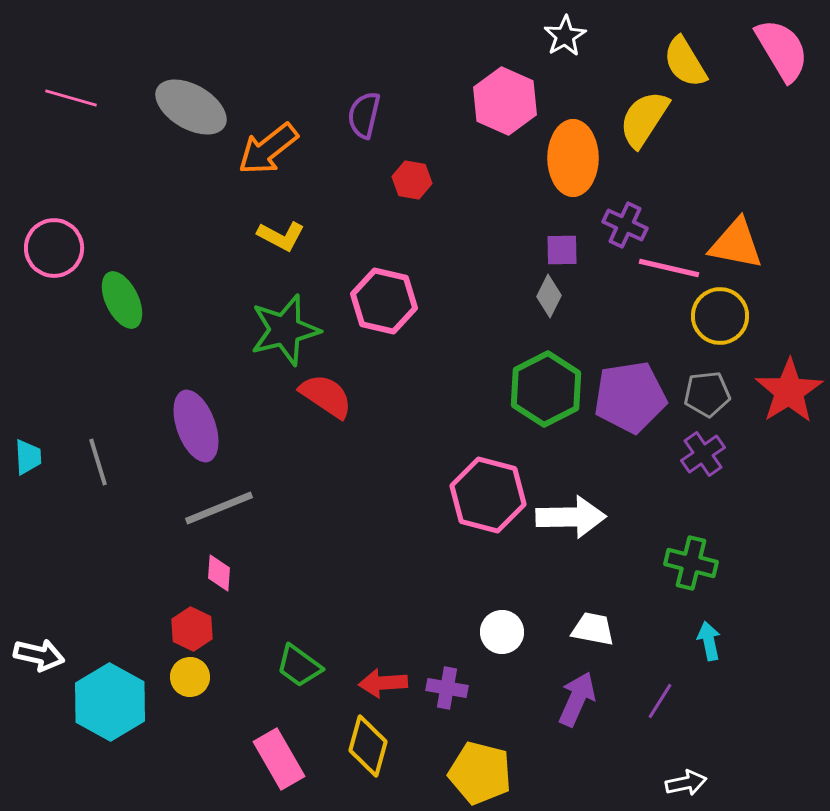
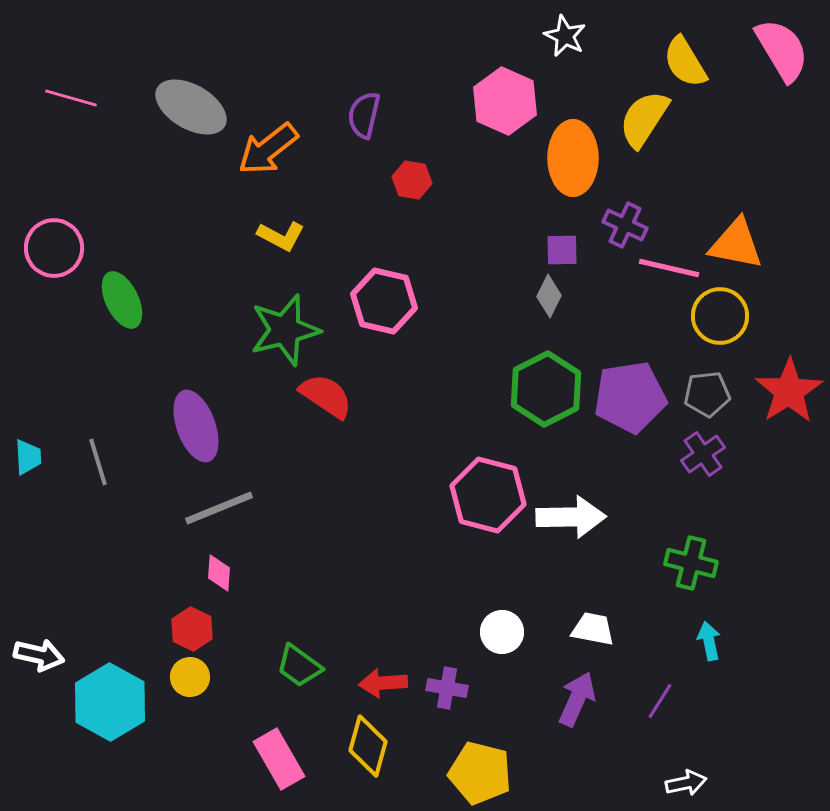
white star at (565, 36): rotated 15 degrees counterclockwise
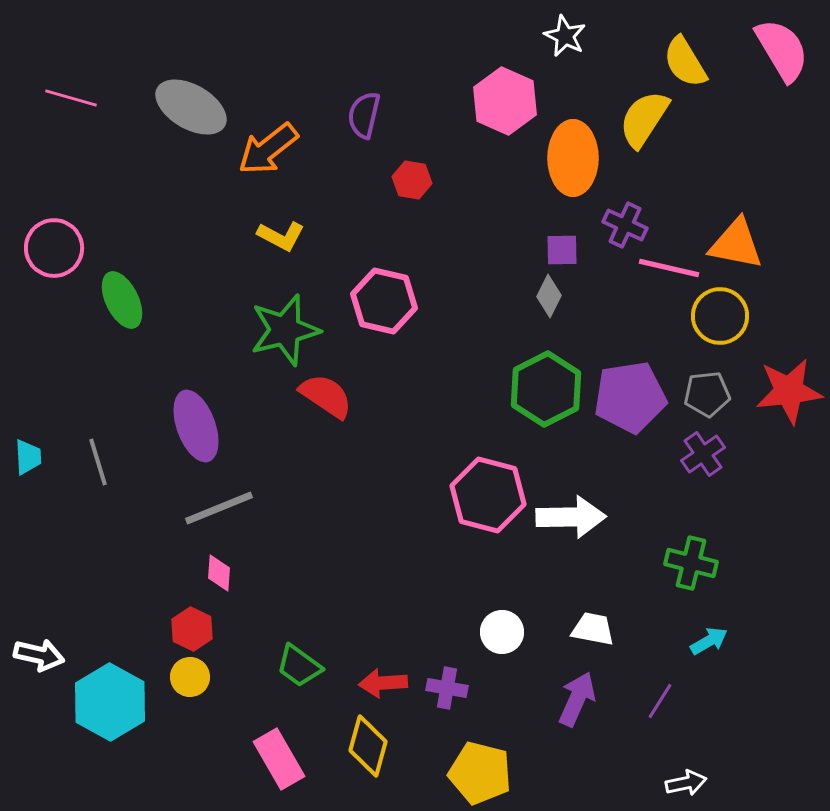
red star at (789, 391): rotated 26 degrees clockwise
cyan arrow at (709, 641): rotated 72 degrees clockwise
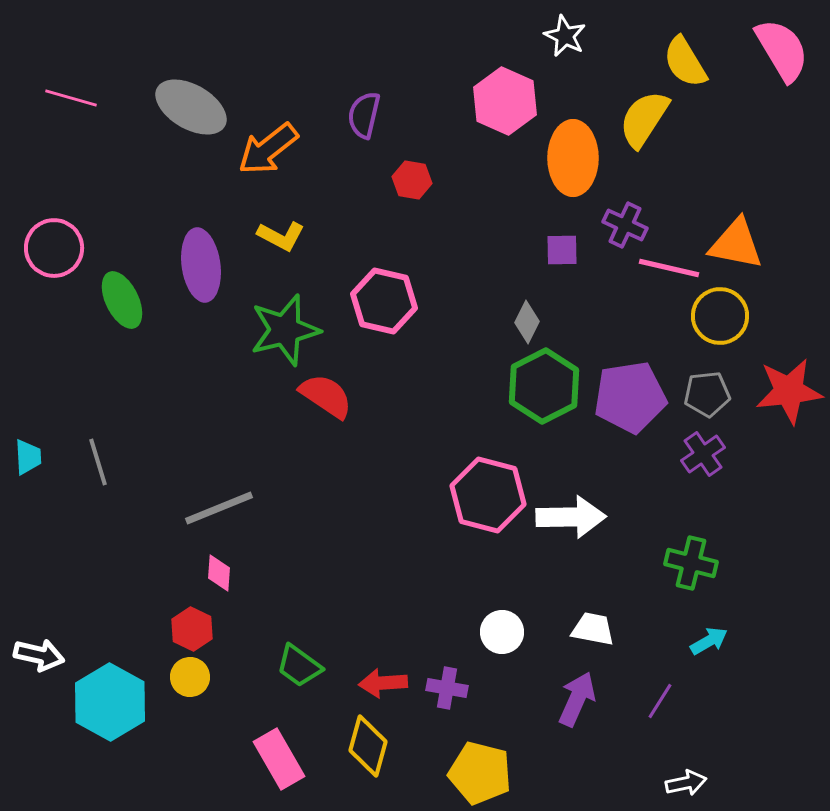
gray diamond at (549, 296): moved 22 px left, 26 px down
green hexagon at (546, 389): moved 2 px left, 3 px up
purple ellipse at (196, 426): moved 5 px right, 161 px up; rotated 12 degrees clockwise
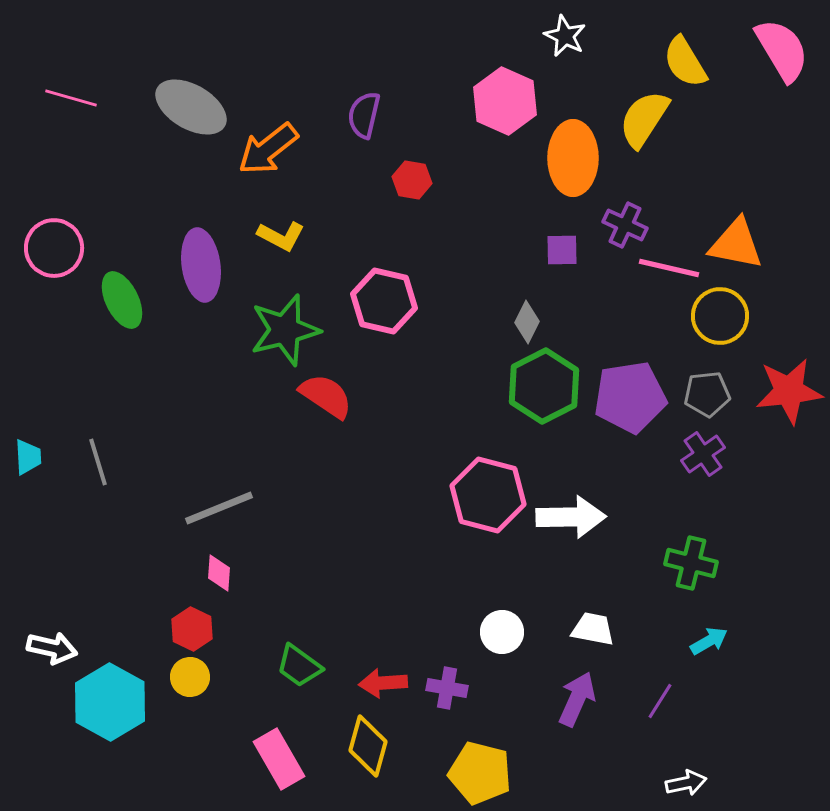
white arrow at (39, 655): moved 13 px right, 7 px up
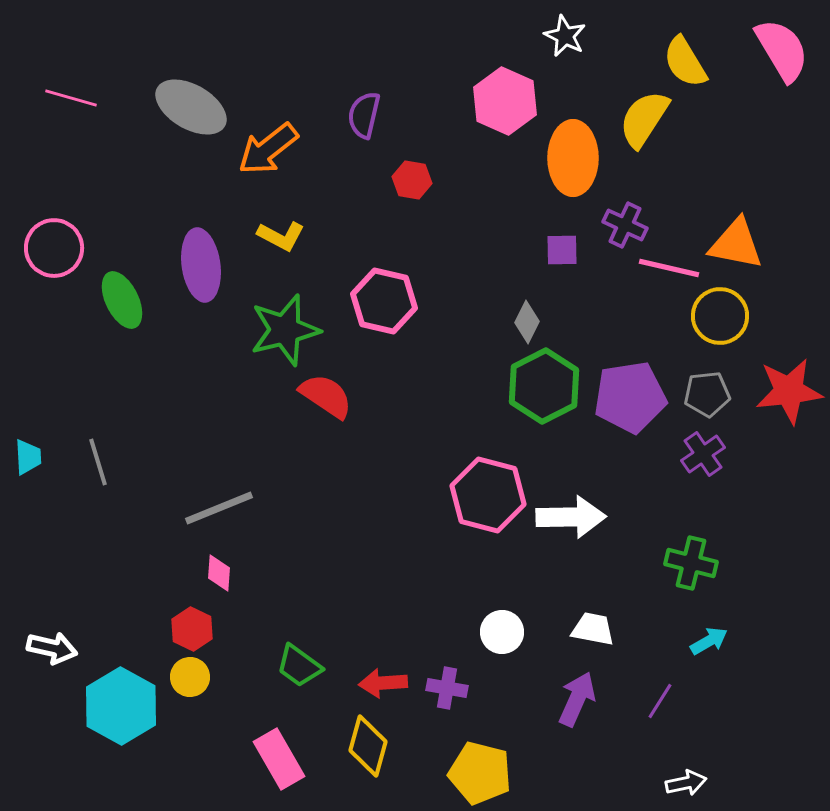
cyan hexagon at (110, 702): moved 11 px right, 4 px down
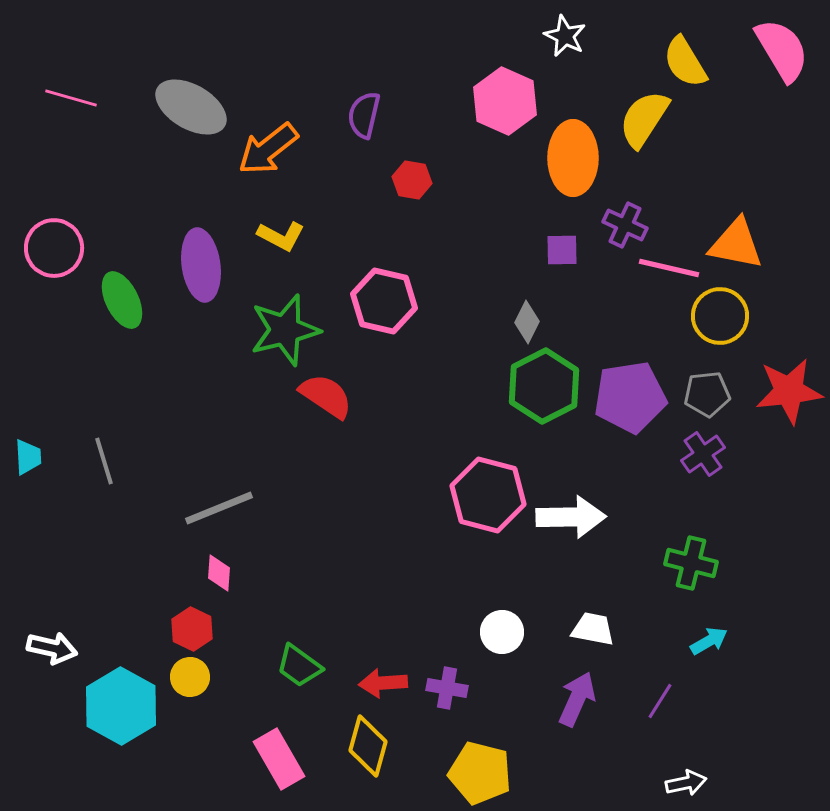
gray line at (98, 462): moved 6 px right, 1 px up
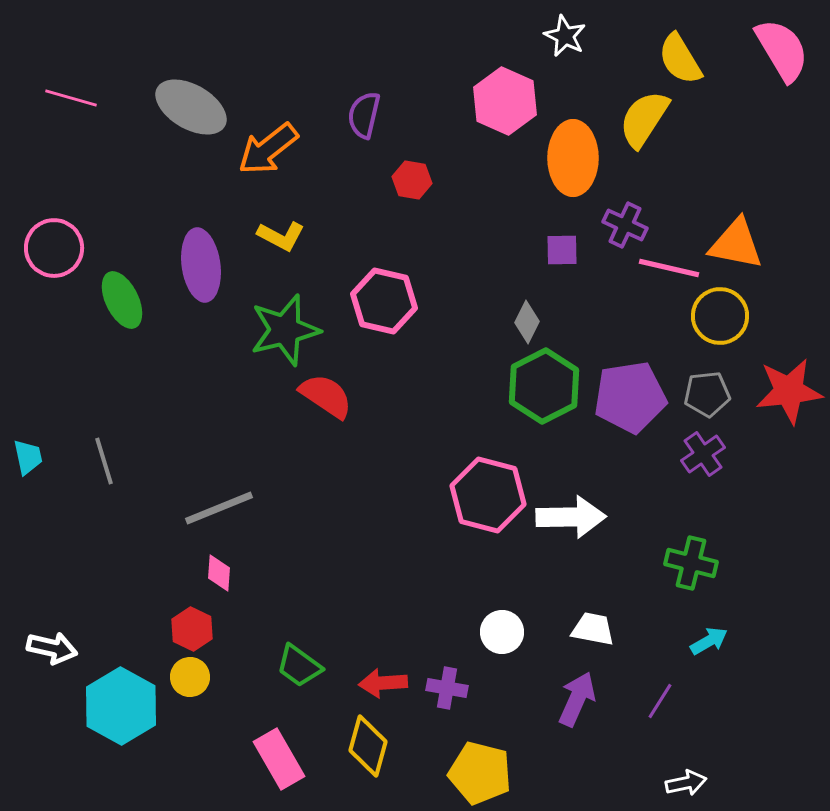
yellow semicircle at (685, 62): moved 5 px left, 3 px up
cyan trapezoid at (28, 457): rotated 9 degrees counterclockwise
